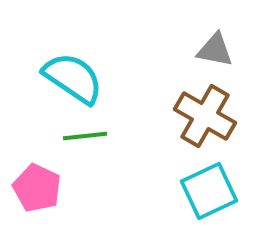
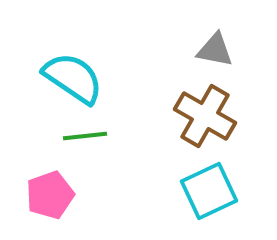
pink pentagon: moved 13 px right, 7 px down; rotated 27 degrees clockwise
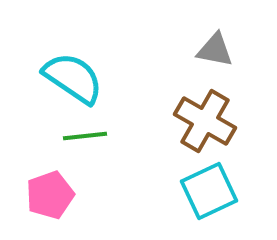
brown cross: moved 5 px down
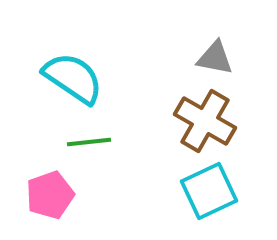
gray triangle: moved 8 px down
green line: moved 4 px right, 6 px down
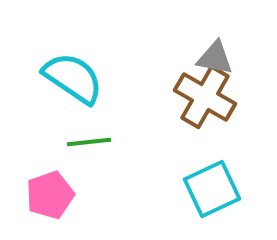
brown cross: moved 24 px up
cyan square: moved 3 px right, 2 px up
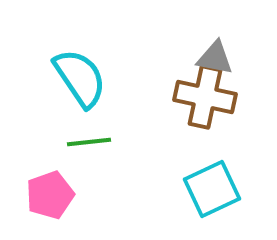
cyan semicircle: moved 7 px right; rotated 22 degrees clockwise
brown cross: rotated 18 degrees counterclockwise
